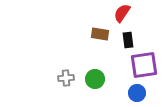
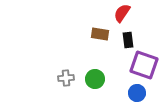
purple square: rotated 28 degrees clockwise
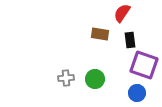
black rectangle: moved 2 px right
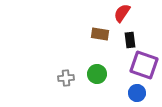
green circle: moved 2 px right, 5 px up
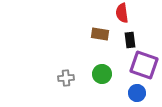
red semicircle: rotated 42 degrees counterclockwise
green circle: moved 5 px right
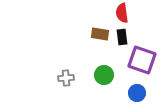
black rectangle: moved 8 px left, 3 px up
purple square: moved 2 px left, 5 px up
green circle: moved 2 px right, 1 px down
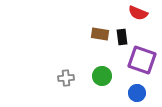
red semicircle: moved 16 px right; rotated 60 degrees counterclockwise
green circle: moved 2 px left, 1 px down
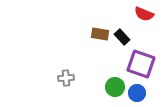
red semicircle: moved 6 px right, 1 px down
black rectangle: rotated 35 degrees counterclockwise
purple square: moved 1 px left, 4 px down
green circle: moved 13 px right, 11 px down
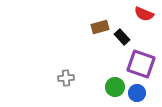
brown rectangle: moved 7 px up; rotated 24 degrees counterclockwise
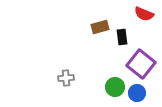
black rectangle: rotated 35 degrees clockwise
purple square: rotated 20 degrees clockwise
